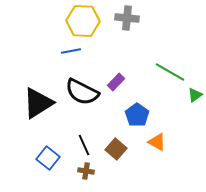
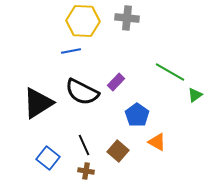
brown square: moved 2 px right, 2 px down
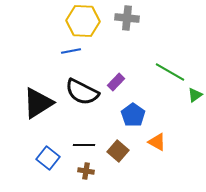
blue pentagon: moved 4 px left
black line: rotated 65 degrees counterclockwise
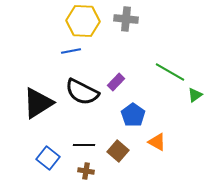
gray cross: moved 1 px left, 1 px down
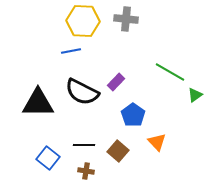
black triangle: rotated 32 degrees clockwise
orange triangle: rotated 18 degrees clockwise
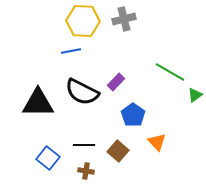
gray cross: moved 2 px left; rotated 20 degrees counterclockwise
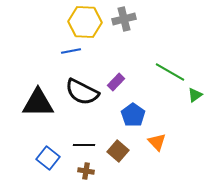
yellow hexagon: moved 2 px right, 1 px down
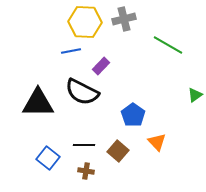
green line: moved 2 px left, 27 px up
purple rectangle: moved 15 px left, 16 px up
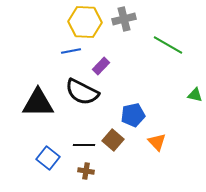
green triangle: rotated 49 degrees clockwise
blue pentagon: rotated 25 degrees clockwise
brown square: moved 5 px left, 11 px up
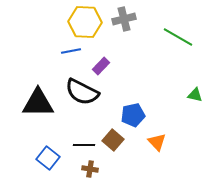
green line: moved 10 px right, 8 px up
brown cross: moved 4 px right, 2 px up
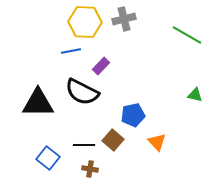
green line: moved 9 px right, 2 px up
